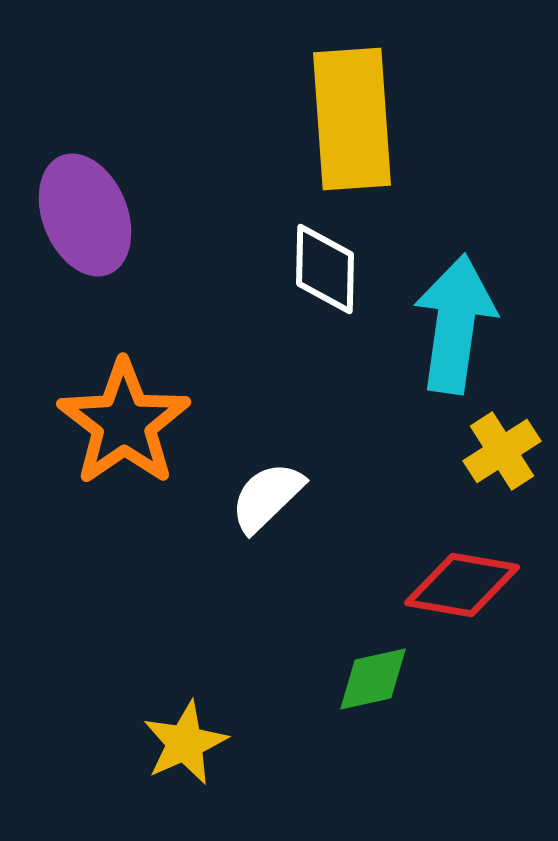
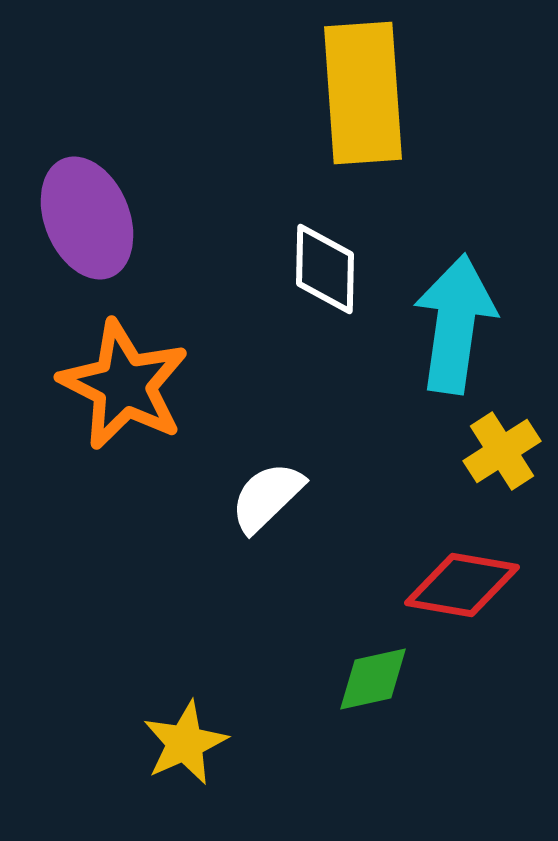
yellow rectangle: moved 11 px right, 26 px up
purple ellipse: moved 2 px right, 3 px down
orange star: moved 38 px up; rotated 10 degrees counterclockwise
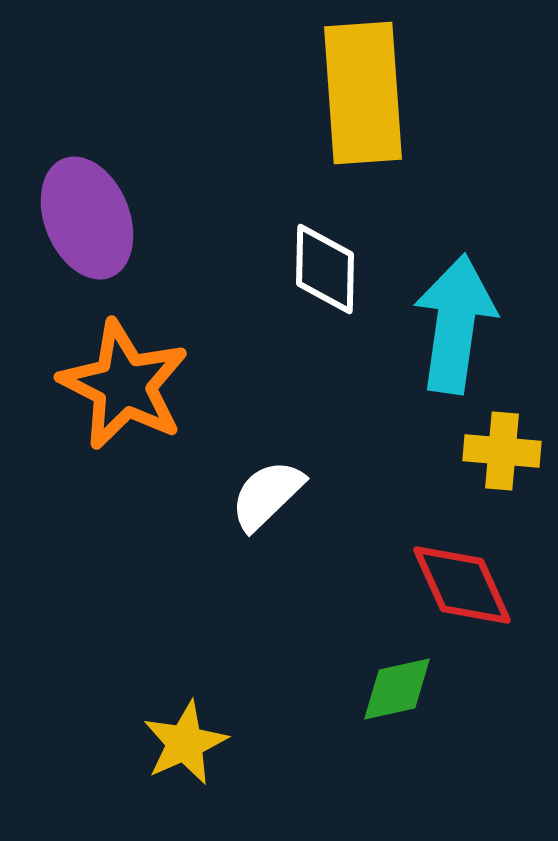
yellow cross: rotated 38 degrees clockwise
white semicircle: moved 2 px up
red diamond: rotated 56 degrees clockwise
green diamond: moved 24 px right, 10 px down
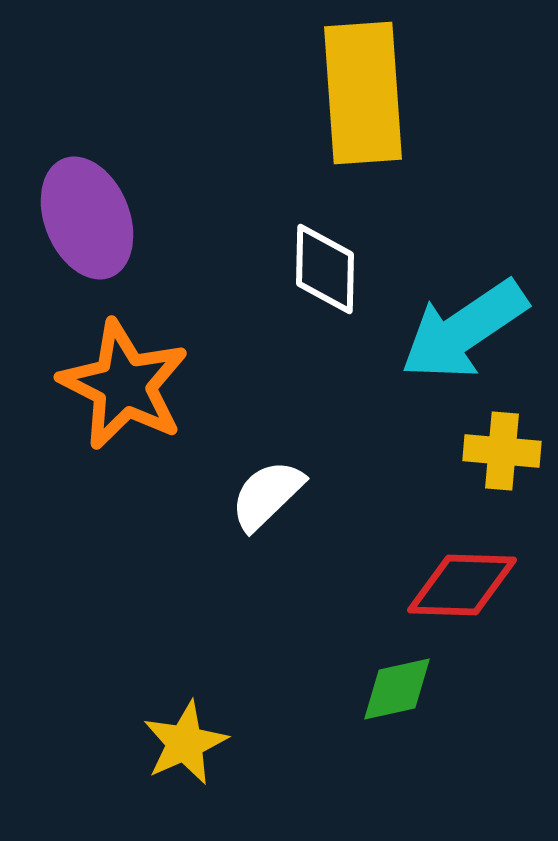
cyan arrow: moved 9 px right, 6 px down; rotated 132 degrees counterclockwise
red diamond: rotated 64 degrees counterclockwise
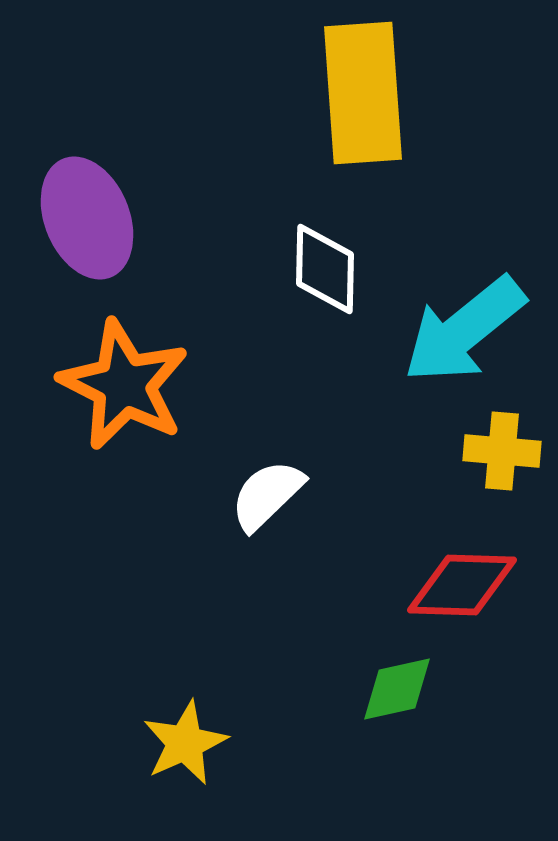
cyan arrow: rotated 5 degrees counterclockwise
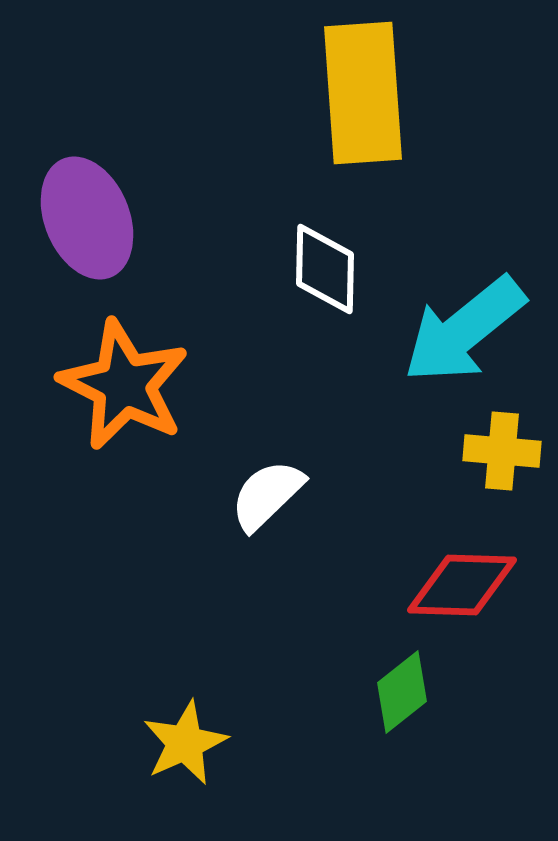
green diamond: moved 5 px right, 3 px down; rotated 26 degrees counterclockwise
